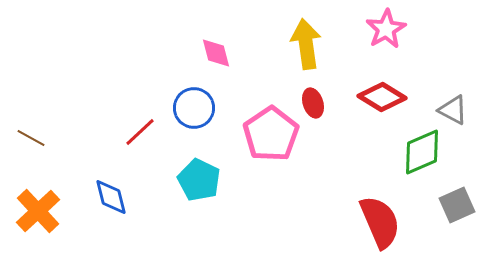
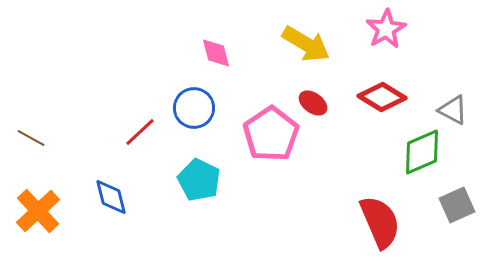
yellow arrow: rotated 129 degrees clockwise
red ellipse: rotated 36 degrees counterclockwise
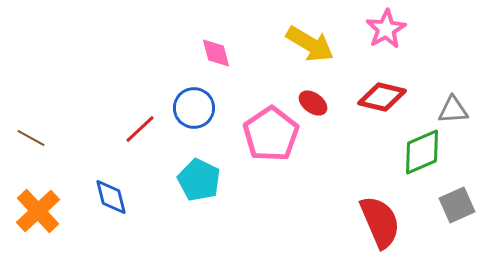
yellow arrow: moved 4 px right
red diamond: rotated 18 degrees counterclockwise
gray triangle: rotated 32 degrees counterclockwise
red line: moved 3 px up
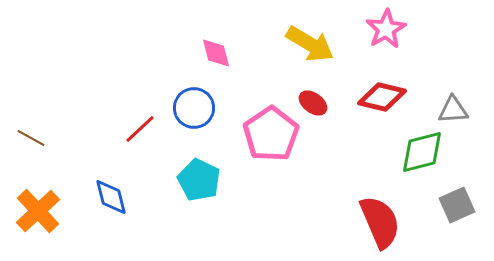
green diamond: rotated 9 degrees clockwise
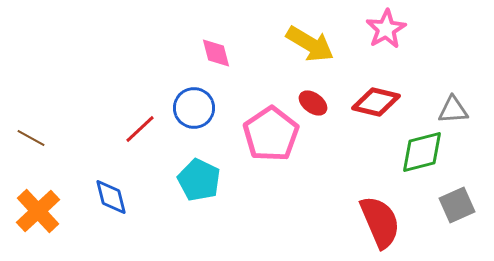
red diamond: moved 6 px left, 5 px down
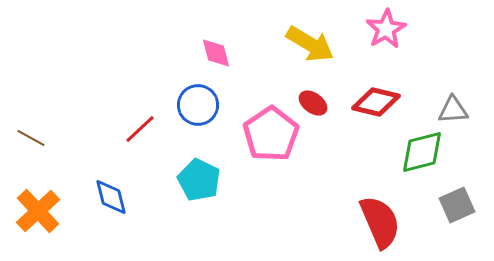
blue circle: moved 4 px right, 3 px up
